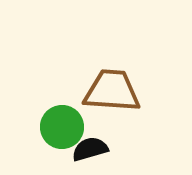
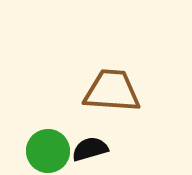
green circle: moved 14 px left, 24 px down
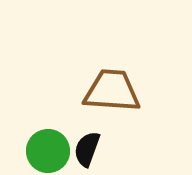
black semicircle: moved 3 px left; rotated 54 degrees counterclockwise
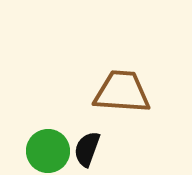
brown trapezoid: moved 10 px right, 1 px down
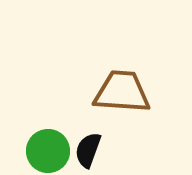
black semicircle: moved 1 px right, 1 px down
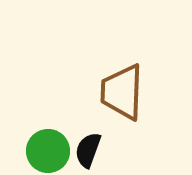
brown trapezoid: rotated 92 degrees counterclockwise
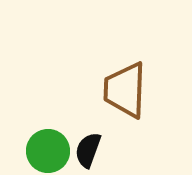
brown trapezoid: moved 3 px right, 2 px up
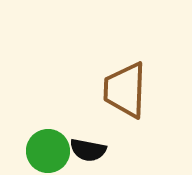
black semicircle: rotated 99 degrees counterclockwise
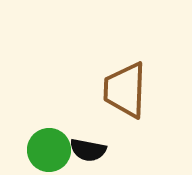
green circle: moved 1 px right, 1 px up
